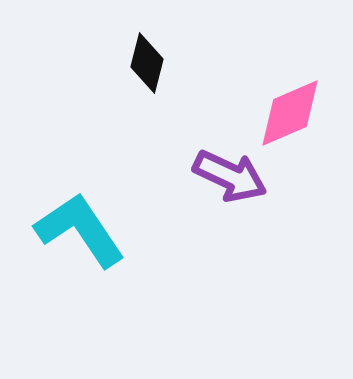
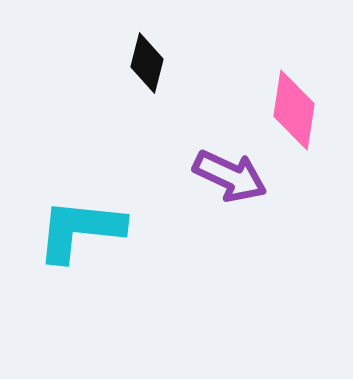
pink diamond: moved 4 px right, 3 px up; rotated 58 degrees counterclockwise
cyan L-shape: rotated 50 degrees counterclockwise
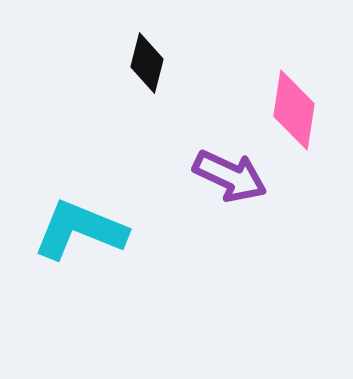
cyan L-shape: rotated 16 degrees clockwise
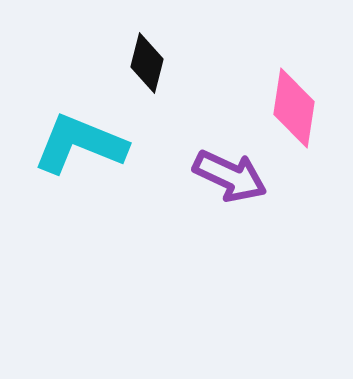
pink diamond: moved 2 px up
cyan L-shape: moved 86 px up
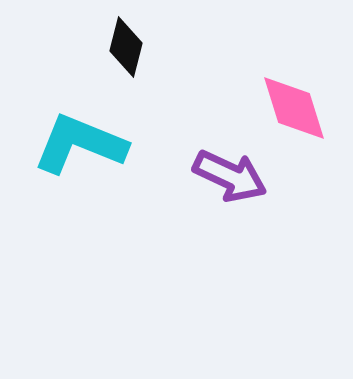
black diamond: moved 21 px left, 16 px up
pink diamond: rotated 26 degrees counterclockwise
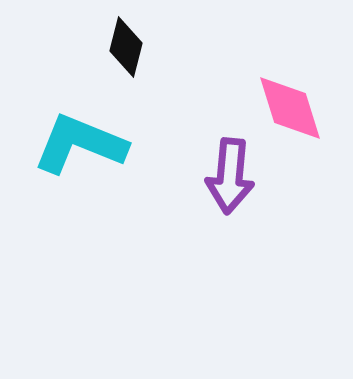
pink diamond: moved 4 px left
purple arrow: rotated 70 degrees clockwise
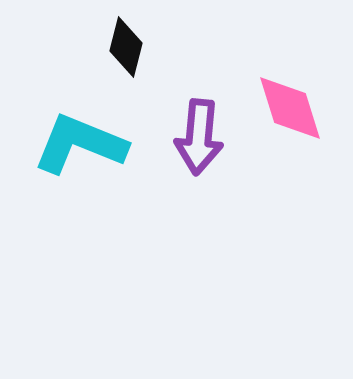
purple arrow: moved 31 px left, 39 px up
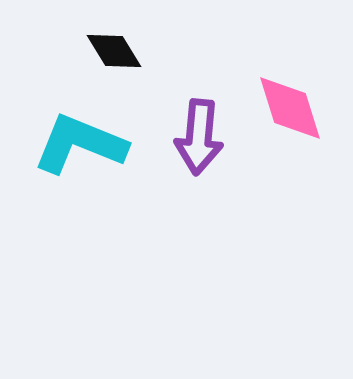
black diamond: moved 12 px left, 4 px down; rotated 46 degrees counterclockwise
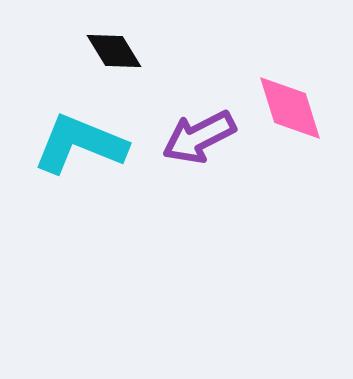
purple arrow: rotated 58 degrees clockwise
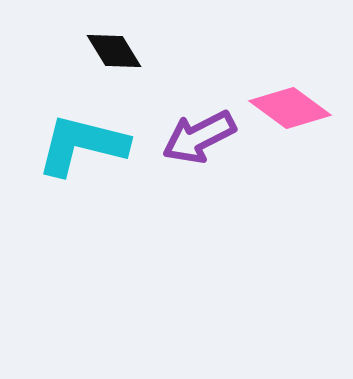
pink diamond: rotated 36 degrees counterclockwise
cyan L-shape: moved 2 px right, 1 px down; rotated 8 degrees counterclockwise
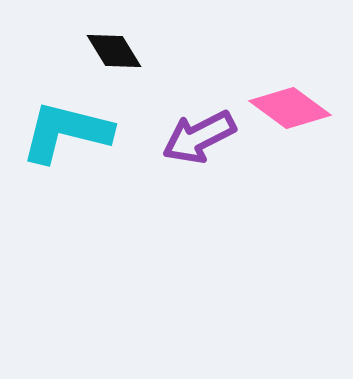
cyan L-shape: moved 16 px left, 13 px up
